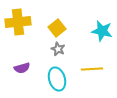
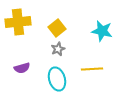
gray star: rotated 24 degrees clockwise
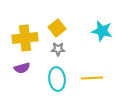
yellow cross: moved 7 px right, 16 px down
gray star: rotated 24 degrees clockwise
yellow line: moved 9 px down
cyan ellipse: rotated 10 degrees clockwise
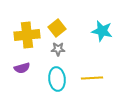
yellow cross: moved 2 px right, 3 px up
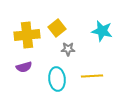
gray star: moved 10 px right
purple semicircle: moved 2 px right, 1 px up
yellow line: moved 2 px up
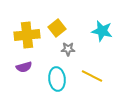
yellow line: rotated 30 degrees clockwise
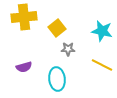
yellow cross: moved 3 px left, 18 px up
yellow line: moved 10 px right, 11 px up
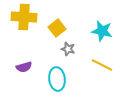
yellow cross: rotated 10 degrees clockwise
gray star: rotated 16 degrees clockwise
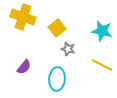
yellow cross: moved 1 px left; rotated 15 degrees clockwise
purple semicircle: rotated 35 degrees counterclockwise
cyan ellipse: rotated 10 degrees clockwise
